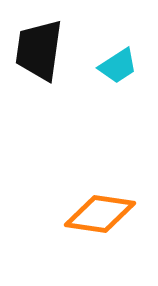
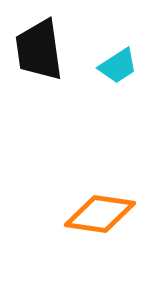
black trapezoid: rotated 16 degrees counterclockwise
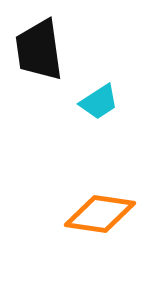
cyan trapezoid: moved 19 px left, 36 px down
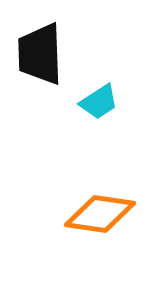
black trapezoid: moved 1 px right, 4 px down; rotated 6 degrees clockwise
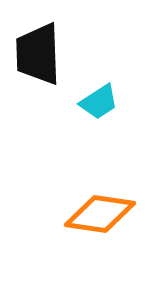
black trapezoid: moved 2 px left
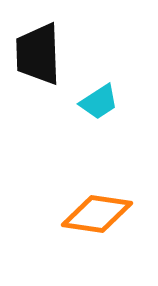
orange diamond: moved 3 px left
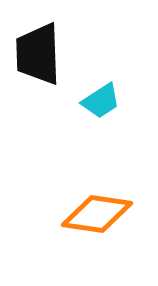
cyan trapezoid: moved 2 px right, 1 px up
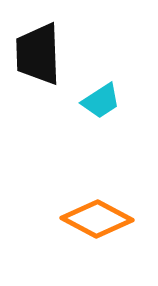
orange diamond: moved 5 px down; rotated 20 degrees clockwise
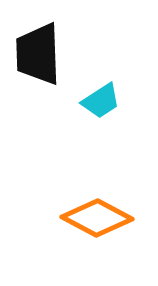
orange diamond: moved 1 px up
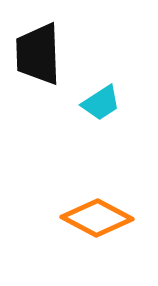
cyan trapezoid: moved 2 px down
